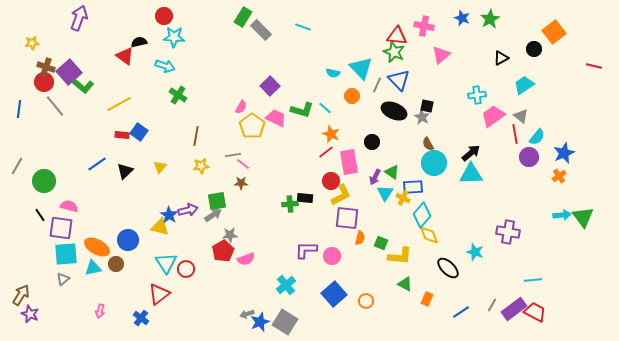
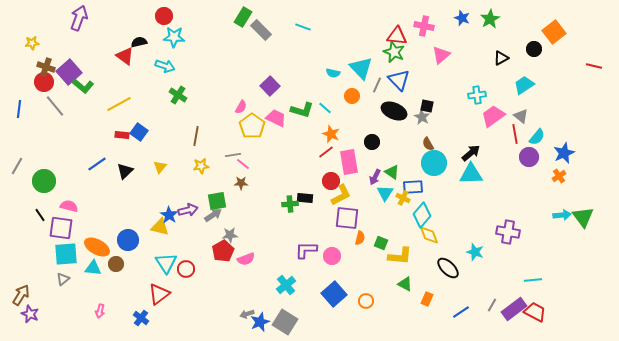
cyan triangle at (93, 268): rotated 18 degrees clockwise
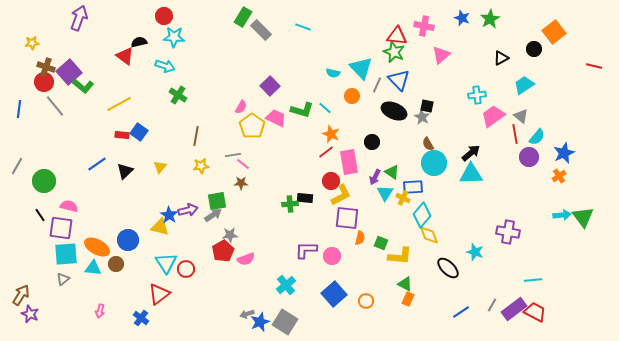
orange rectangle at (427, 299): moved 19 px left
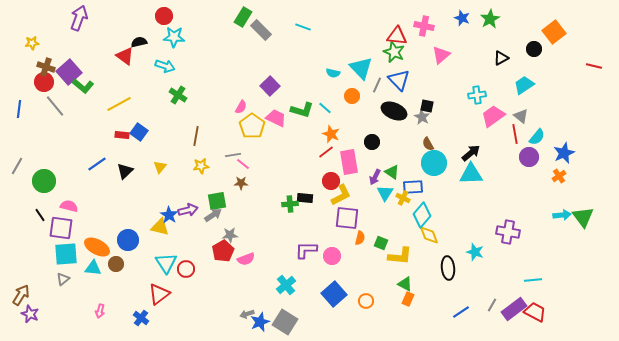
black ellipse at (448, 268): rotated 40 degrees clockwise
